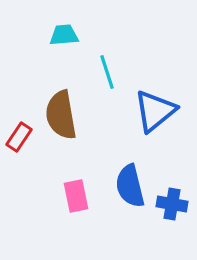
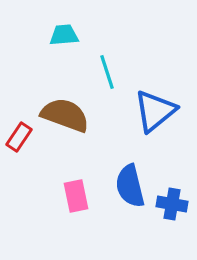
brown semicircle: moved 4 px right; rotated 120 degrees clockwise
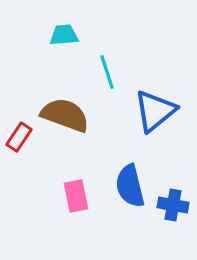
blue cross: moved 1 px right, 1 px down
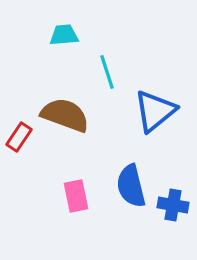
blue semicircle: moved 1 px right
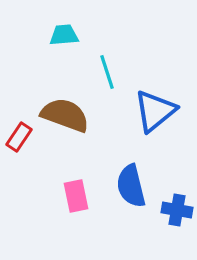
blue cross: moved 4 px right, 5 px down
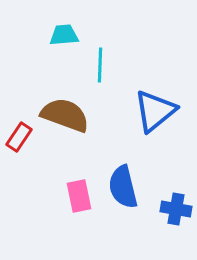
cyan line: moved 7 px left, 7 px up; rotated 20 degrees clockwise
blue semicircle: moved 8 px left, 1 px down
pink rectangle: moved 3 px right
blue cross: moved 1 px left, 1 px up
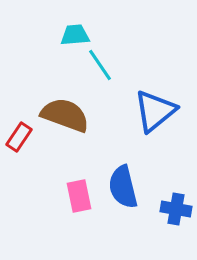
cyan trapezoid: moved 11 px right
cyan line: rotated 36 degrees counterclockwise
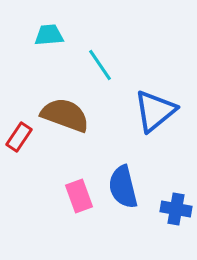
cyan trapezoid: moved 26 px left
pink rectangle: rotated 8 degrees counterclockwise
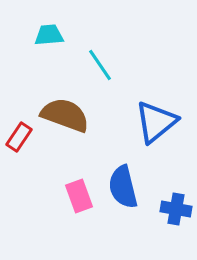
blue triangle: moved 1 px right, 11 px down
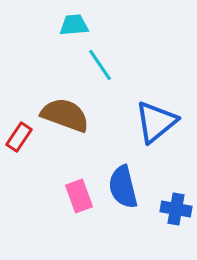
cyan trapezoid: moved 25 px right, 10 px up
